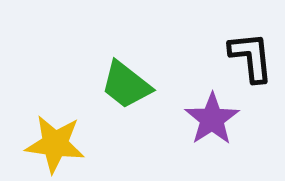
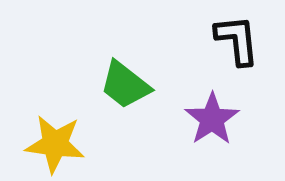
black L-shape: moved 14 px left, 17 px up
green trapezoid: moved 1 px left
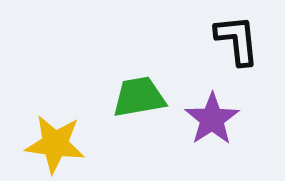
green trapezoid: moved 14 px right, 12 px down; rotated 132 degrees clockwise
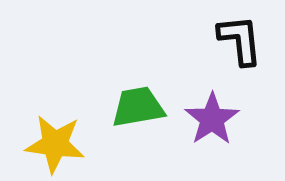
black L-shape: moved 3 px right
green trapezoid: moved 1 px left, 10 px down
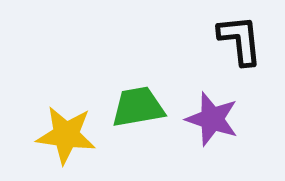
purple star: rotated 20 degrees counterclockwise
yellow star: moved 11 px right, 9 px up
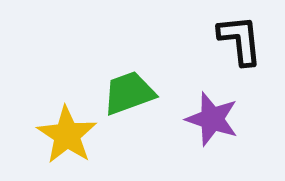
green trapezoid: moved 9 px left, 14 px up; rotated 10 degrees counterclockwise
yellow star: moved 1 px right; rotated 26 degrees clockwise
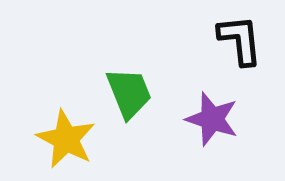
green trapezoid: rotated 88 degrees clockwise
yellow star: moved 1 px left, 4 px down; rotated 6 degrees counterclockwise
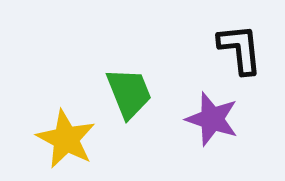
black L-shape: moved 9 px down
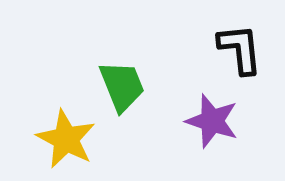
green trapezoid: moved 7 px left, 7 px up
purple star: moved 2 px down
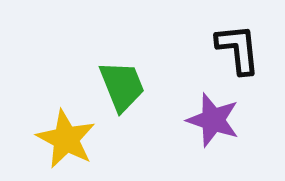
black L-shape: moved 2 px left
purple star: moved 1 px right, 1 px up
